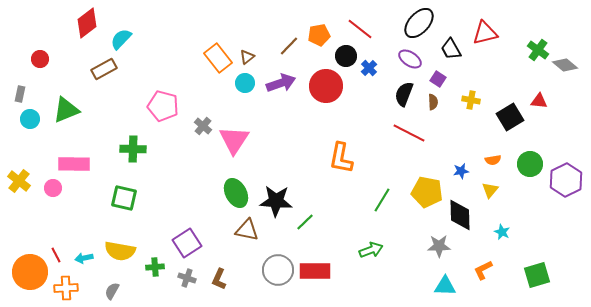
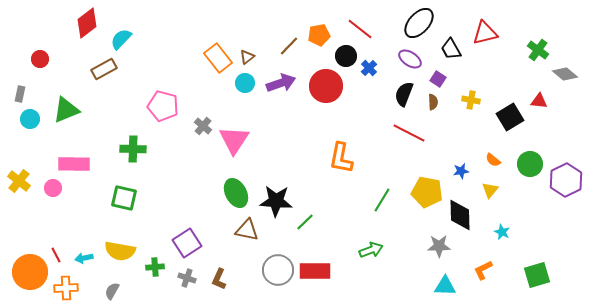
gray diamond at (565, 65): moved 9 px down
orange semicircle at (493, 160): rotated 49 degrees clockwise
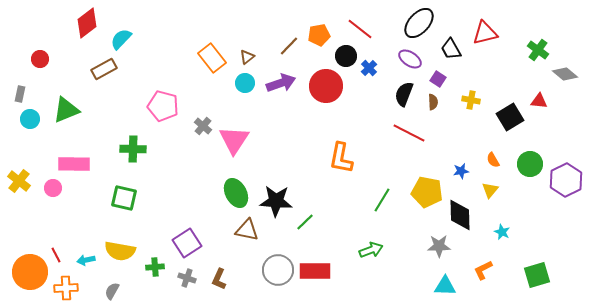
orange rectangle at (218, 58): moved 6 px left
orange semicircle at (493, 160): rotated 21 degrees clockwise
cyan arrow at (84, 258): moved 2 px right, 2 px down
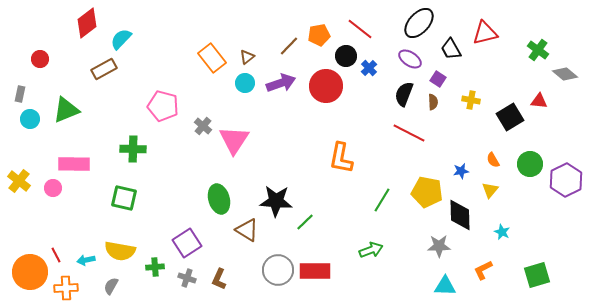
green ellipse at (236, 193): moved 17 px left, 6 px down; rotated 12 degrees clockwise
brown triangle at (247, 230): rotated 20 degrees clockwise
gray semicircle at (112, 291): moved 1 px left, 5 px up
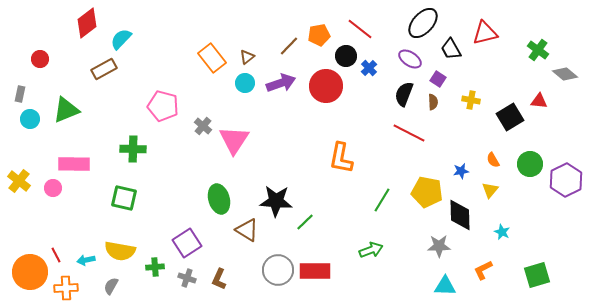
black ellipse at (419, 23): moved 4 px right
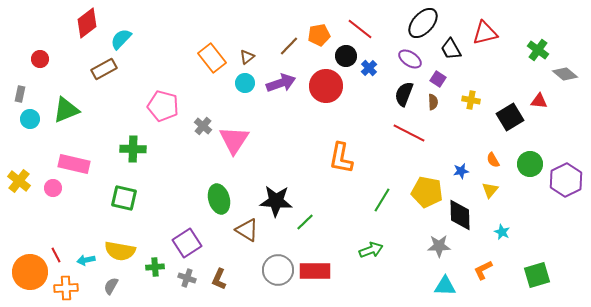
pink rectangle at (74, 164): rotated 12 degrees clockwise
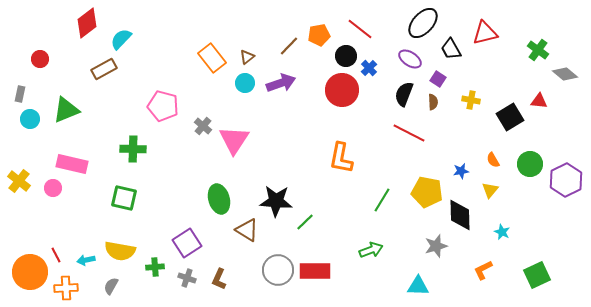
red circle at (326, 86): moved 16 px right, 4 px down
pink rectangle at (74, 164): moved 2 px left
gray star at (439, 246): moved 3 px left; rotated 15 degrees counterclockwise
green square at (537, 275): rotated 8 degrees counterclockwise
cyan triangle at (445, 286): moved 27 px left
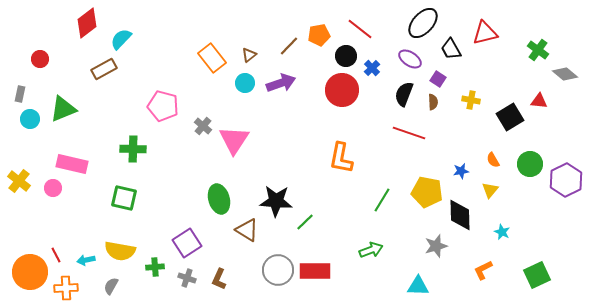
brown triangle at (247, 57): moved 2 px right, 2 px up
blue cross at (369, 68): moved 3 px right
green triangle at (66, 110): moved 3 px left, 1 px up
red line at (409, 133): rotated 8 degrees counterclockwise
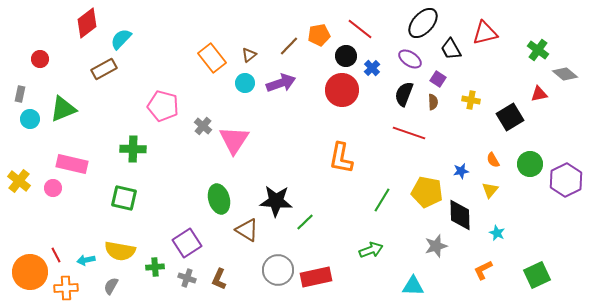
red triangle at (539, 101): moved 7 px up; rotated 18 degrees counterclockwise
cyan star at (502, 232): moved 5 px left, 1 px down
red rectangle at (315, 271): moved 1 px right, 6 px down; rotated 12 degrees counterclockwise
cyan triangle at (418, 286): moved 5 px left
